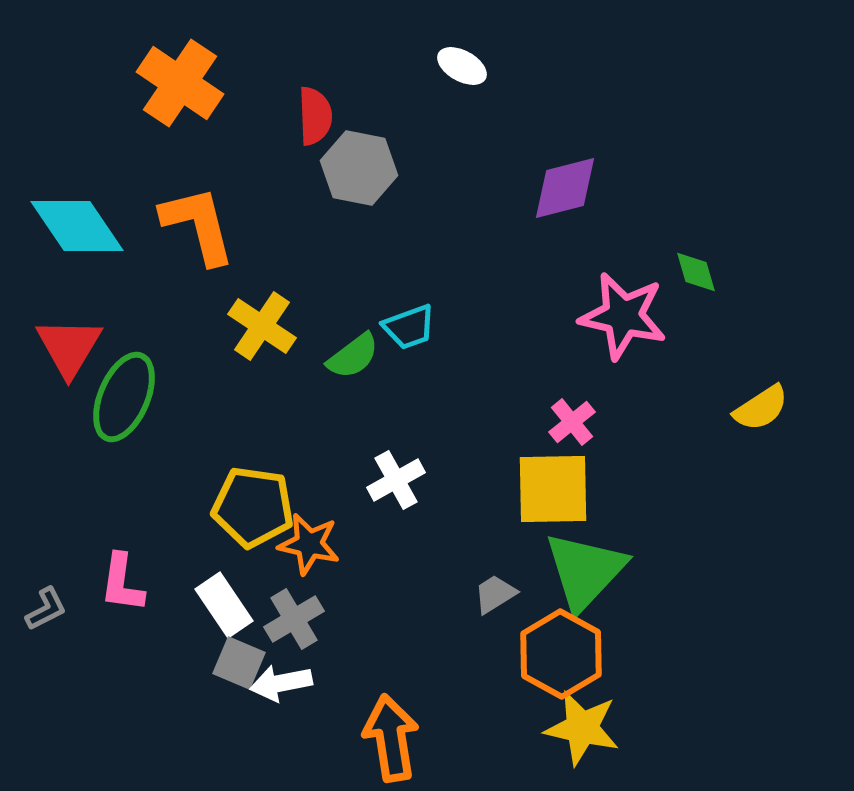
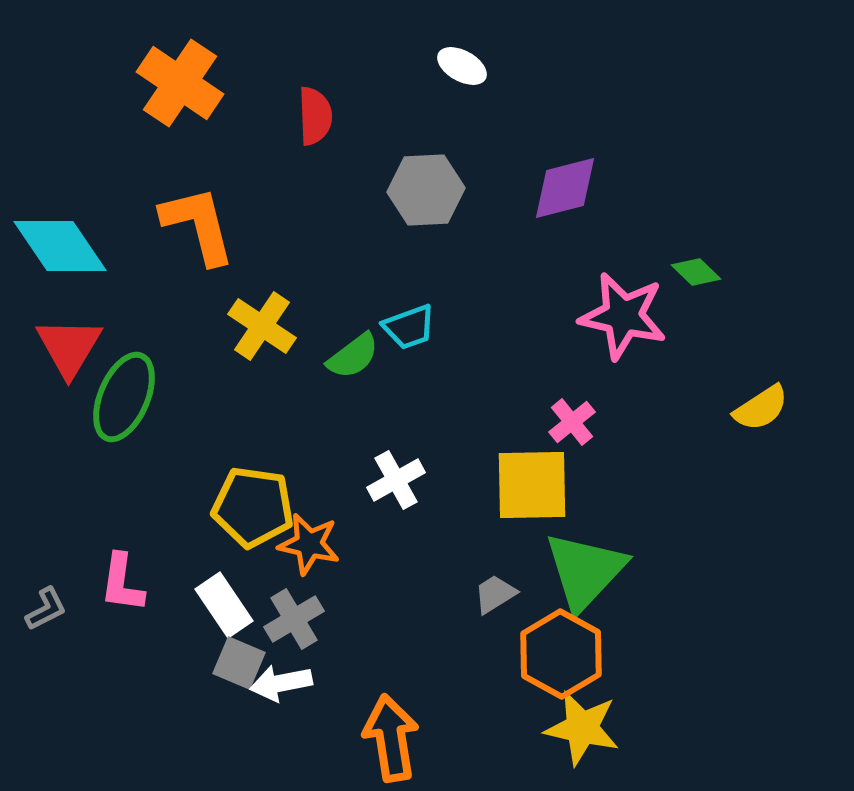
gray hexagon: moved 67 px right, 22 px down; rotated 14 degrees counterclockwise
cyan diamond: moved 17 px left, 20 px down
green diamond: rotated 30 degrees counterclockwise
yellow square: moved 21 px left, 4 px up
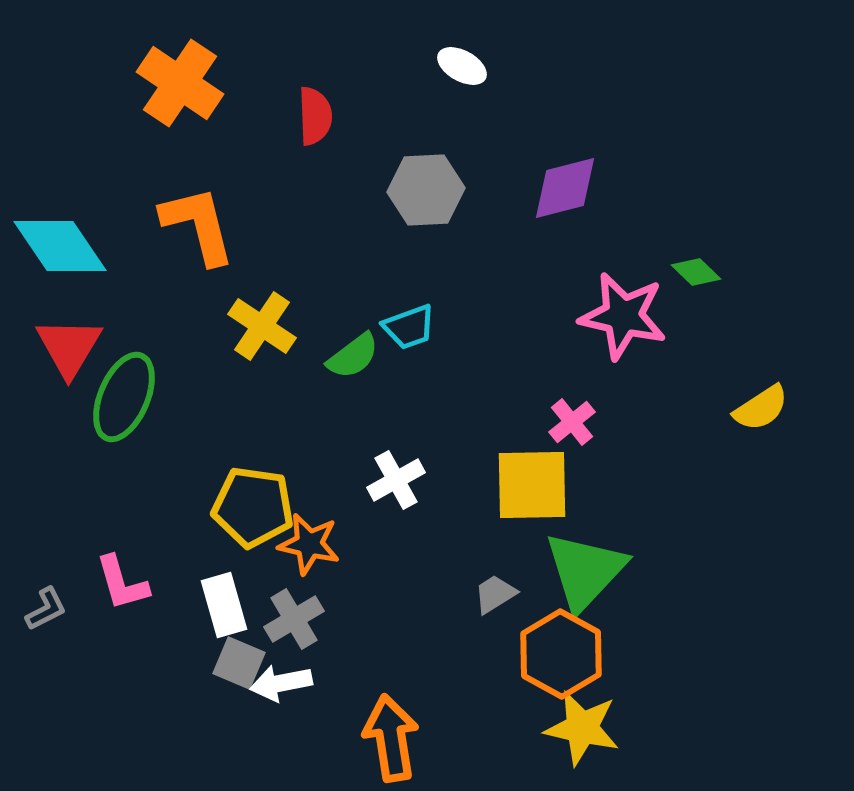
pink L-shape: rotated 24 degrees counterclockwise
white rectangle: rotated 18 degrees clockwise
